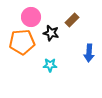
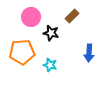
brown rectangle: moved 4 px up
orange pentagon: moved 10 px down
cyan star: rotated 16 degrees clockwise
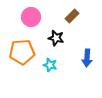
black star: moved 5 px right, 5 px down
blue arrow: moved 2 px left, 5 px down
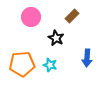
black star: rotated 14 degrees clockwise
orange pentagon: moved 12 px down
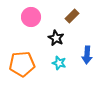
blue arrow: moved 3 px up
cyan star: moved 9 px right, 2 px up
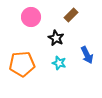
brown rectangle: moved 1 px left, 1 px up
blue arrow: rotated 30 degrees counterclockwise
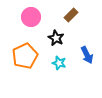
orange pentagon: moved 3 px right, 8 px up; rotated 20 degrees counterclockwise
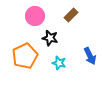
pink circle: moved 4 px right, 1 px up
black star: moved 6 px left; rotated 14 degrees counterclockwise
blue arrow: moved 3 px right, 1 px down
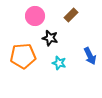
orange pentagon: moved 2 px left; rotated 20 degrees clockwise
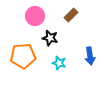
blue arrow: rotated 18 degrees clockwise
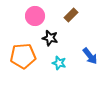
blue arrow: rotated 30 degrees counterclockwise
